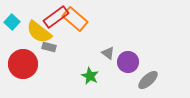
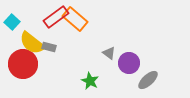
yellow semicircle: moved 7 px left, 11 px down
gray triangle: moved 1 px right
purple circle: moved 1 px right, 1 px down
green star: moved 5 px down
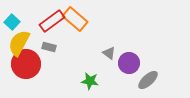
red rectangle: moved 4 px left, 4 px down
yellow semicircle: moved 13 px left; rotated 80 degrees clockwise
red circle: moved 3 px right
green star: rotated 18 degrees counterclockwise
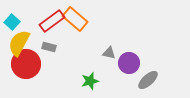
gray triangle: rotated 24 degrees counterclockwise
green star: rotated 24 degrees counterclockwise
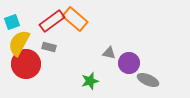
cyan square: rotated 28 degrees clockwise
gray ellipse: rotated 65 degrees clockwise
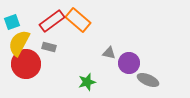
orange rectangle: moved 3 px right, 1 px down
green star: moved 3 px left, 1 px down
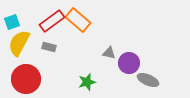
red circle: moved 15 px down
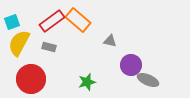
gray triangle: moved 1 px right, 12 px up
purple circle: moved 2 px right, 2 px down
red circle: moved 5 px right
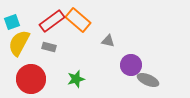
gray triangle: moved 2 px left
green star: moved 11 px left, 3 px up
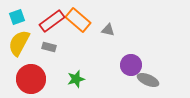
cyan square: moved 5 px right, 5 px up
gray triangle: moved 11 px up
